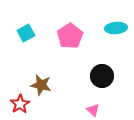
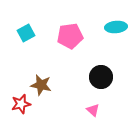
cyan ellipse: moved 1 px up
pink pentagon: rotated 25 degrees clockwise
black circle: moved 1 px left, 1 px down
red star: moved 1 px right; rotated 18 degrees clockwise
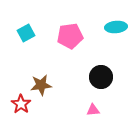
brown star: rotated 20 degrees counterclockwise
red star: rotated 24 degrees counterclockwise
pink triangle: rotated 48 degrees counterclockwise
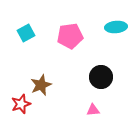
brown star: rotated 15 degrees counterclockwise
red star: rotated 18 degrees clockwise
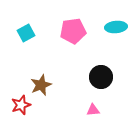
pink pentagon: moved 3 px right, 5 px up
red star: moved 1 px down
